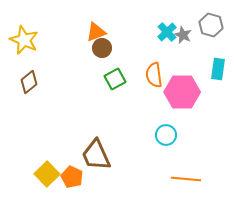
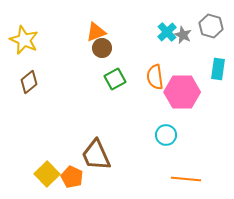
gray hexagon: moved 1 px down
orange semicircle: moved 1 px right, 2 px down
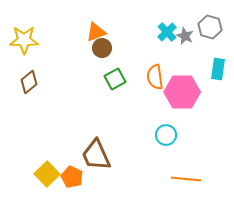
gray hexagon: moved 1 px left, 1 px down
gray star: moved 2 px right, 1 px down
yellow star: rotated 24 degrees counterclockwise
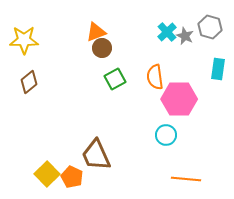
pink hexagon: moved 3 px left, 7 px down
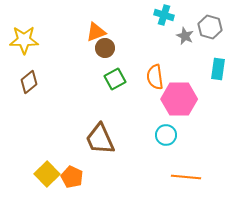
cyan cross: moved 3 px left, 17 px up; rotated 30 degrees counterclockwise
brown circle: moved 3 px right
brown trapezoid: moved 4 px right, 16 px up
orange line: moved 2 px up
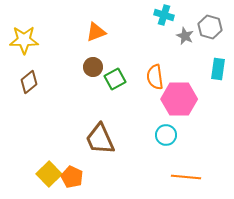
brown circle: moved 12 px left, 19 px down
yellow square: moved 2 px right
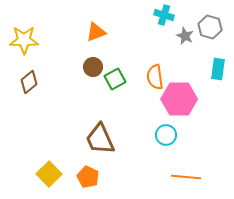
orange pentagon: moved 16 px right
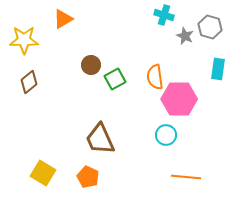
orange triangle: moved 33 px left, 13 px up; rotated 10 degrees counterclockwise
brown circle: moved 2 px left, 2 px up
yellow square: moved 6 px left, 1 px up; rotated 15 degrees counterclockwise
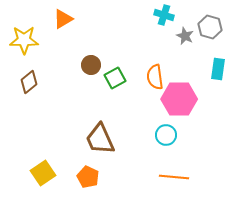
green square: moved 1 px up
yellow square: rotated 25 degrees clockwise
orange line: moved 12 px left
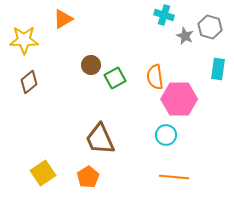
orange pentagon: rotated 15 degrees clockwise
